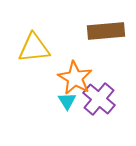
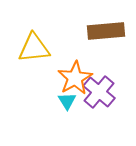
orange star: rotated 12 degrees clockwise
purple cross: moved 7 px up
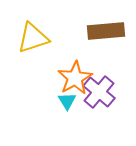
yellow triangle: moved 1 px left, 10 px up; rotated 12 degrees counterclockwise
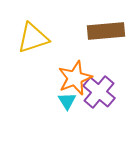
orange star: rotated 8 degrees clockwise
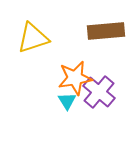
orange star: rotated 12 degrees clockwise
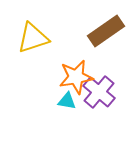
brown rectangle: rotated 30 degrees counterclockwise
orange star: moved 1 px right, 1 px up
cyan triangle: rotated 48 degrees counterclockwise
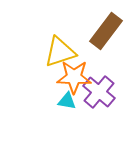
brown rectangle: rotated 18 degrees counterclockwise
yellow triangle: moved 27 px right, 14 px down
orange star: moved 2 px left; rotated 12 degrees clockwise
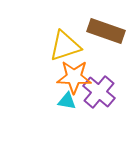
brown rectangle: rotated 72 degrees clockwise
yellow triangle: moved 5 px right, 6 px up
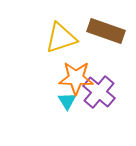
yellow triangle: moved 4 px left, 8 px up
orange star: moved 2 px right, 1 px down
cyan triangle: rotated 48 degrees clockwise
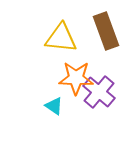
brown rectangle: rotated 51 degrees clockwise
yellow triangle: rotated 24 degrees clockwise
cyan triangle: moved 13 px left, 5 px down; rotated 24 degrees counterclockwise
